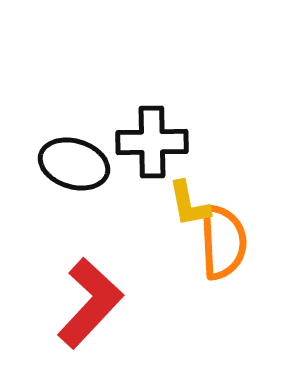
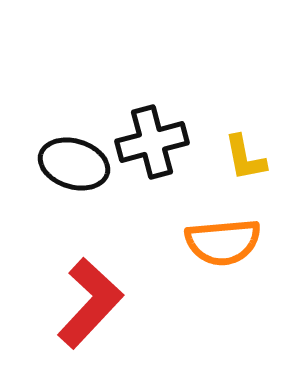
black cross: rotated 14 degrees counterclockwise
yellow L-shape: moved 56 px right, 46 px up
orange semicircle: rotated 88 degrees clockwise
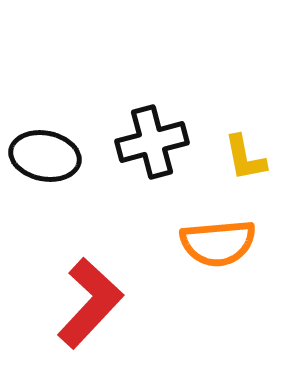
black ellipse: moved 29 px left, 8 px up; rotated 6 degrees counterclockwise
orange semicircle: moved 5 px left, 1 px down
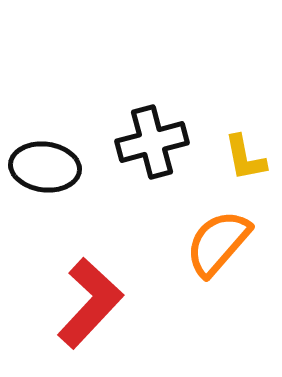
black ellipse: moved 11 px down; rotated 4 degrees counterclockwise
orange semicircle: rotated 136 degrees clockwise
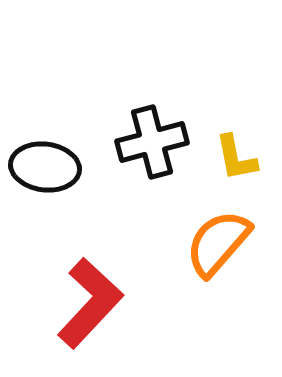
yellow L-shape: moved 9 px left
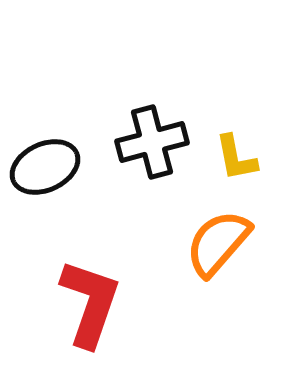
black ellipse: rotated 32 degrees counterclockwise
red L-shape: rotated 24 degrees counterclockwise
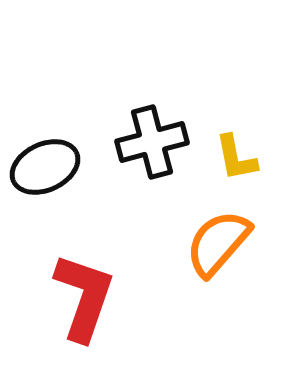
red L-shape: moved 6 px left, 6 px up
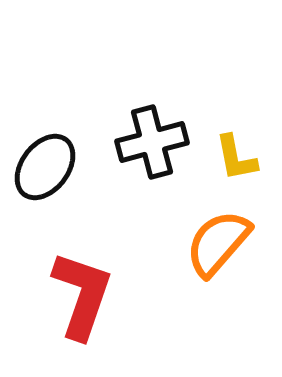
black ellipse: rotated 28 degrees counterclockwise
red L-shape: moved 2 px left, 2 px up
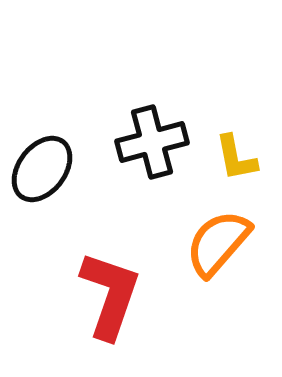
black ellipse: moved 3 px left, 2 px down
red L-shape: moved 28 px right
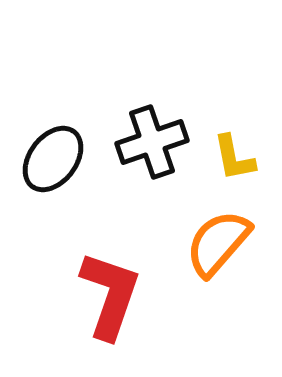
black cross: rotated 4 degrees counterclockwise
yellow L-shape: moved 2 px left
black ellipse: moved 11 px right, 10 px up
